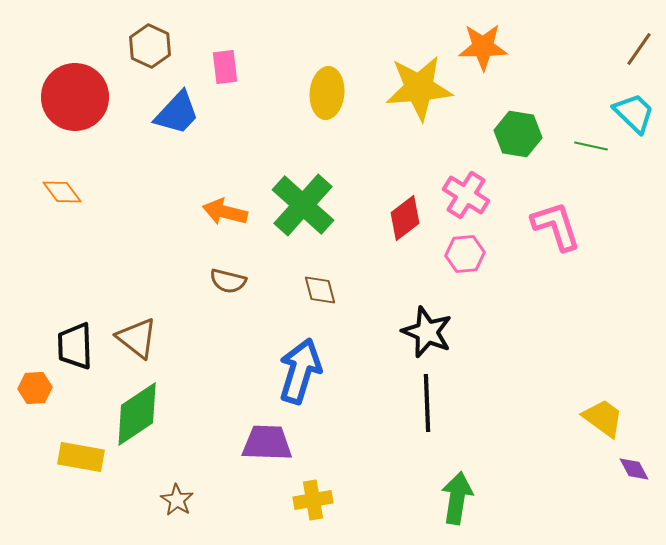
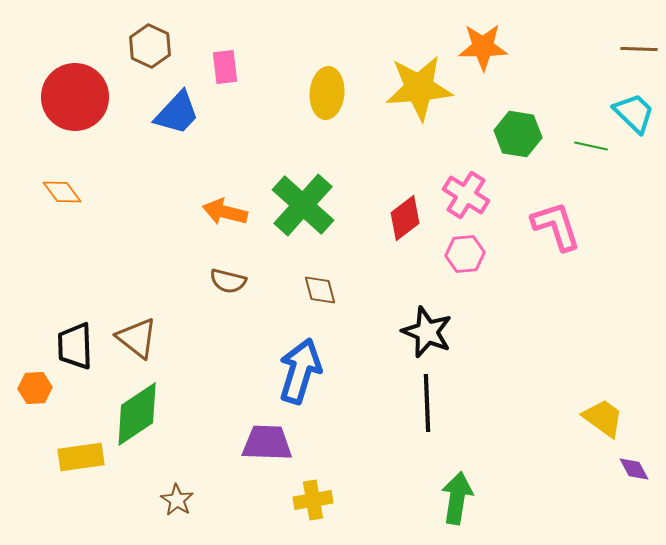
brown line: rotated 57 degrees clockwise
yellow rectangle: rotated 18 degrees counterclockwise
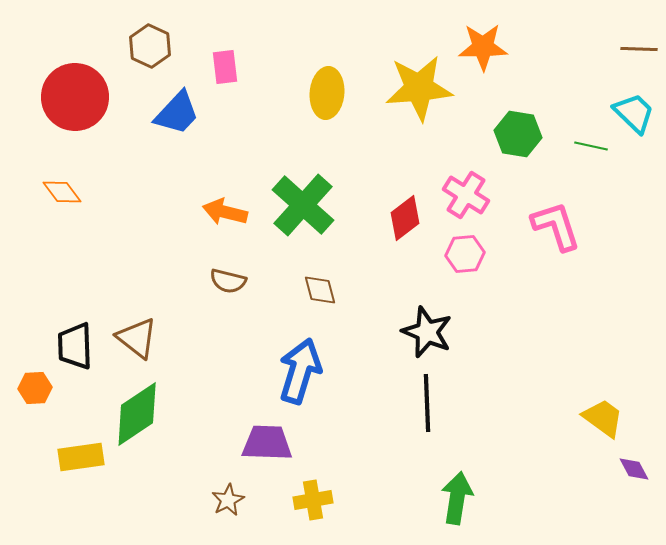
brown star: moved 51 px right; rotated 12 degrees clockwise
